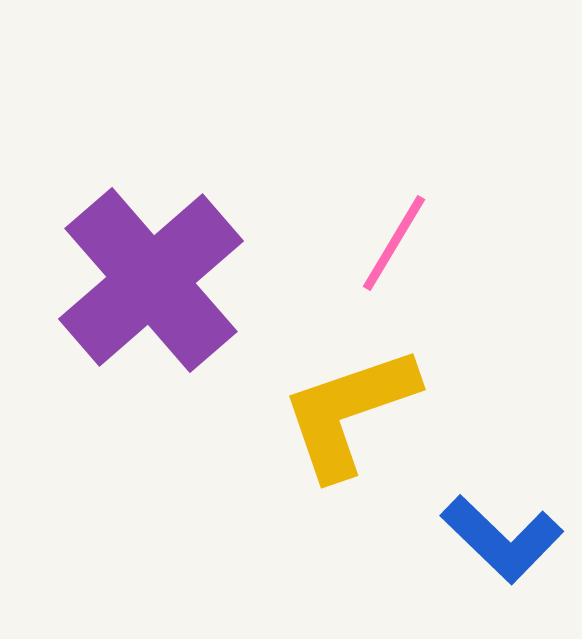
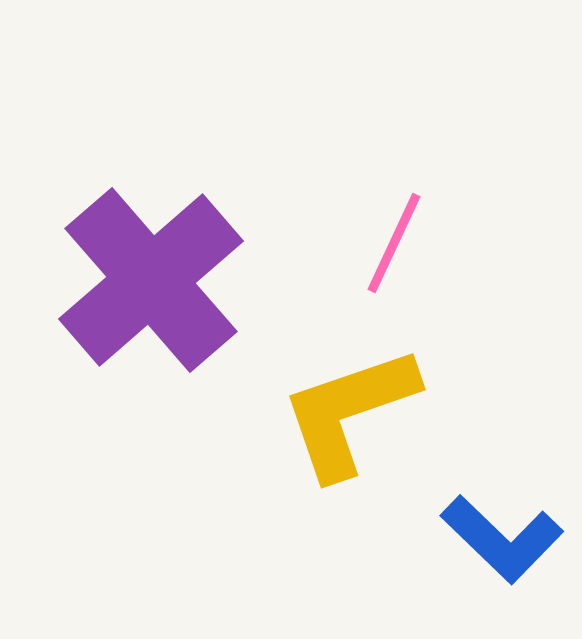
pink line: rotated 6 degrees counterclockwise
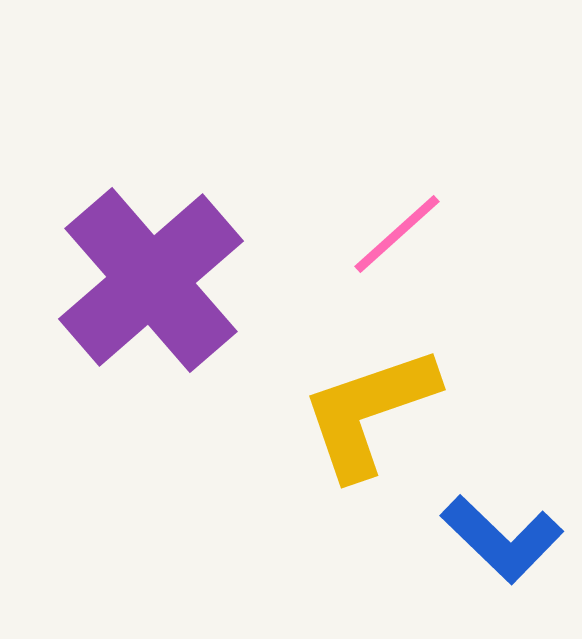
pink line: moved 3 px right, 9 px up; rotated 23 degrees clockwise
yellow L-shape: moved 20 px right
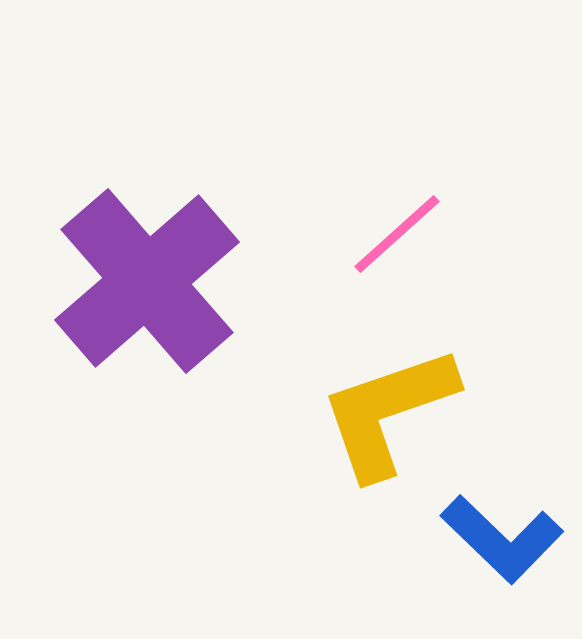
purple cross: moved 4 px left, 1 px down
yellow L-shape: moved 19 px right
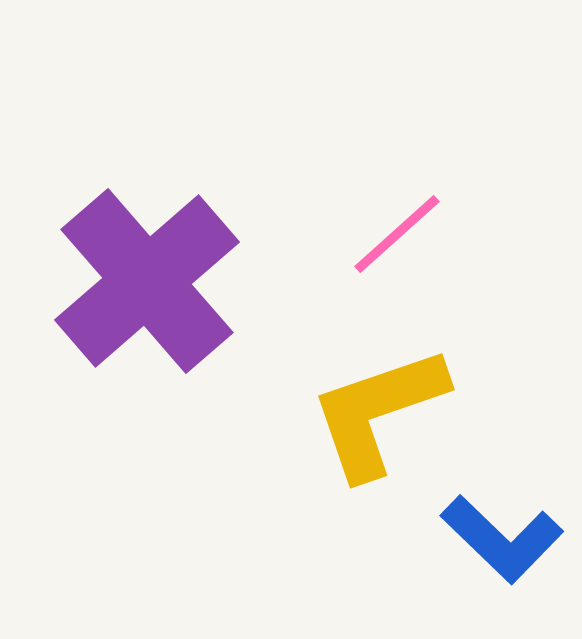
yellow L-shape: moved 10 px left
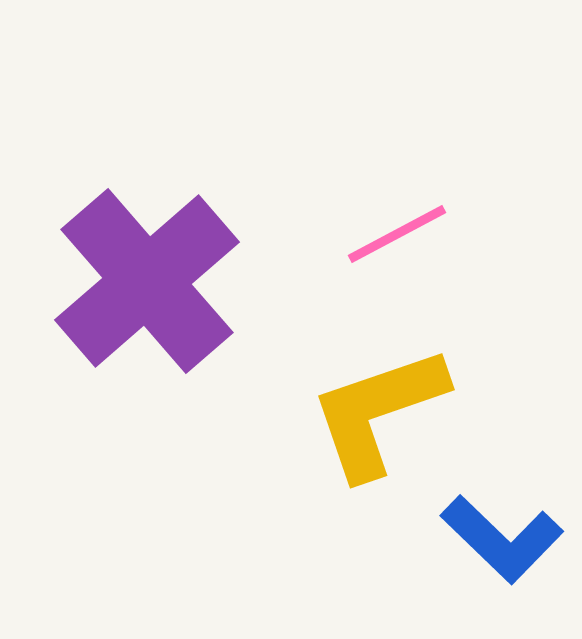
pink line: rotated 14 degrees clockwise
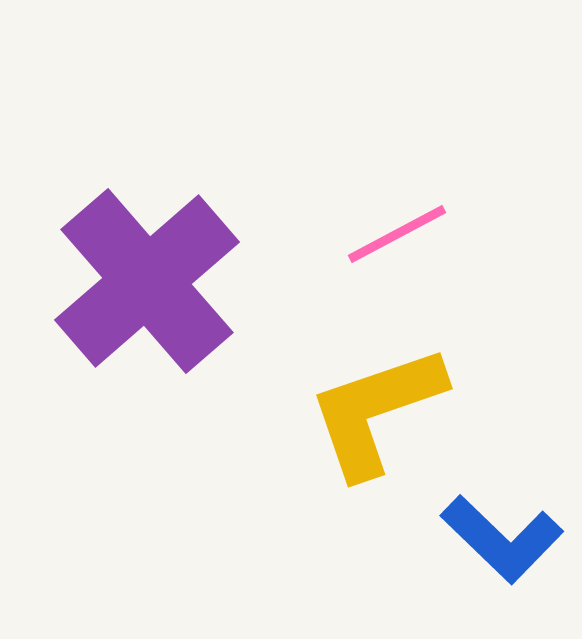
yellow L-shape: moved 2 px left, 1 px up
